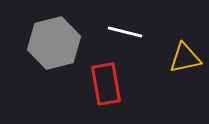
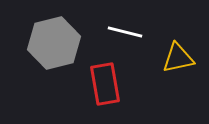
yellow triangle: moved 7 px left
red rectangle: moved 1 px left
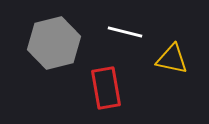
yellow triangle: moved 6 px left, 1 px down; rotated 24 degrees clockwise
red rectangle: moved 1 px right, 4 px down
